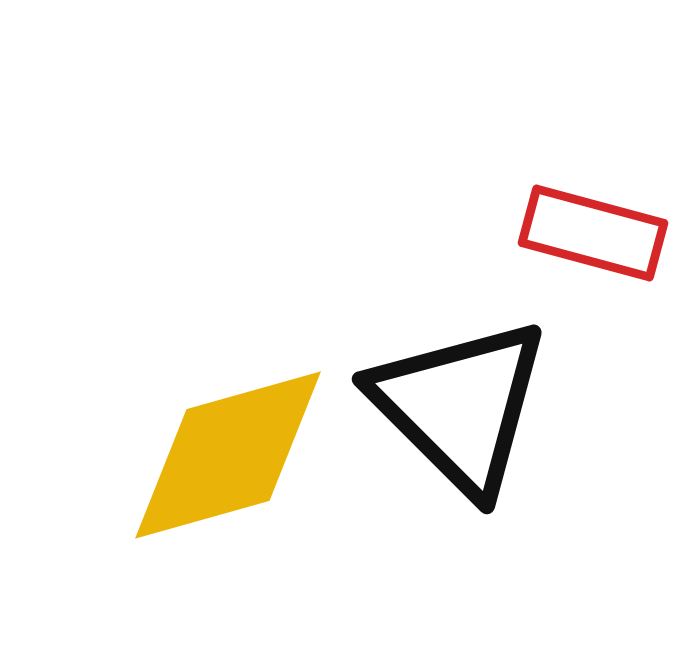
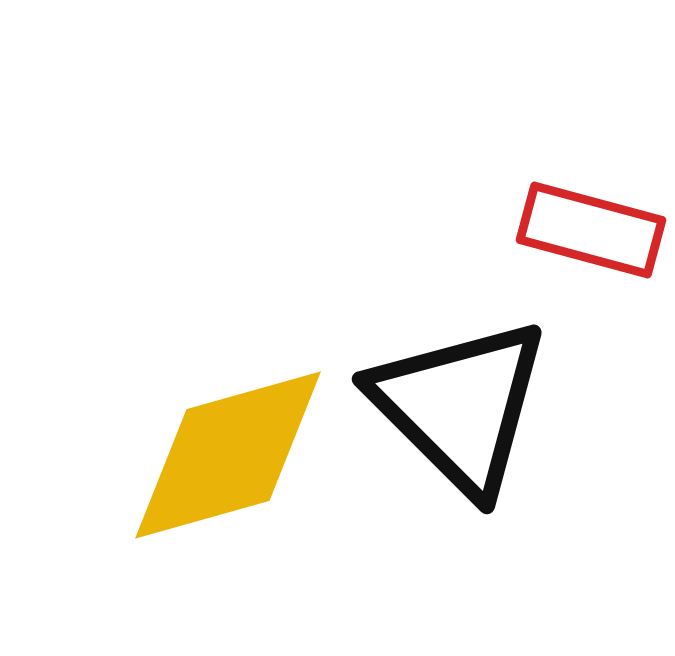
red rectangle: moved 2 px left, 3 px up
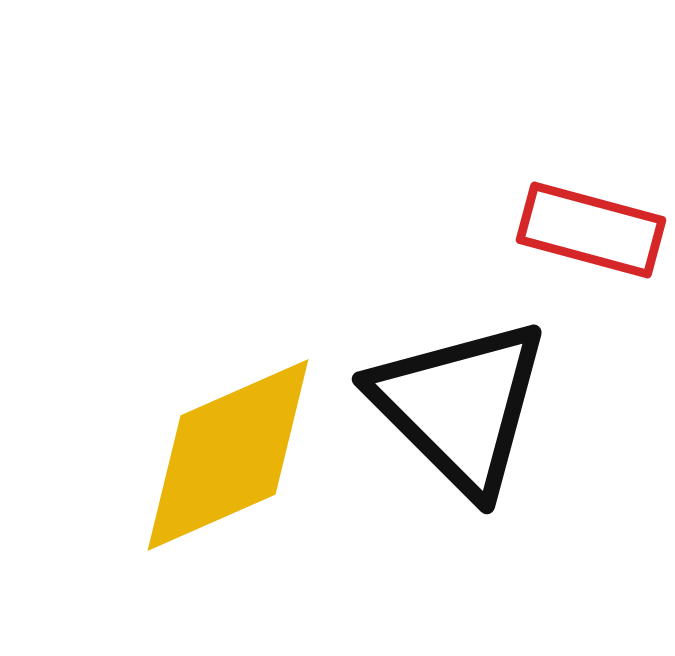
yellow diamond: rotated 8 degrees counterclockwise
